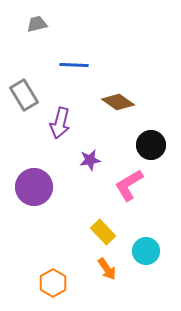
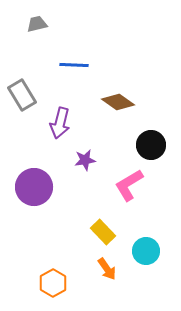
gray rectangle: moved 2 px left
purple star: moved 5 px left
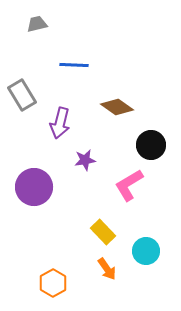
brown diamond: moved 1 px left, 5 px down
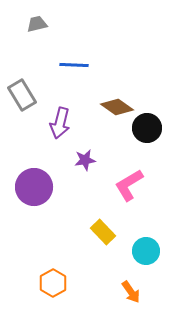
black circle: moved 4 px left, 17 px up
orange arrow: moved 24 px right, 23 px down
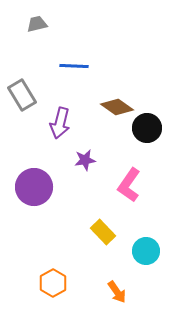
blue line: moved 1 px down
pink L-shape: rotated 24 degrees counterclockwise
orange arrow: moved 14 px left
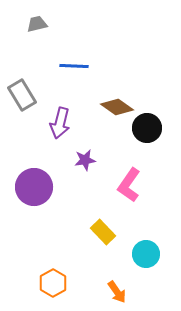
cyan circle: moved 3 px down
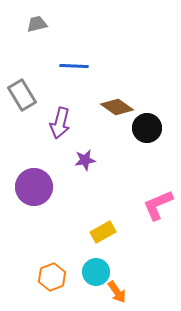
pink L-shape: moved 29 px right, 20 px down; rotated 32 degrees clockwise
yellow rectangle: rotated 75 degrees counterclockwise
cyan circle: moved 50 px left, 18 px down
orange hexagon: moved 1 px left, 6 px up; rotated 8 degrees clockwise
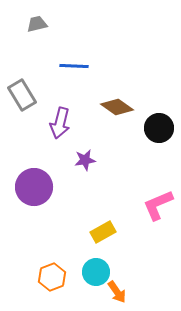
black circle: moved 12 px right
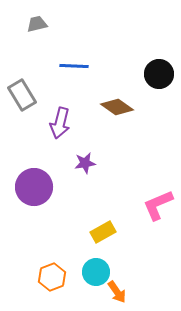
black circle: moved 54 px up
purple star: moved 3 px down
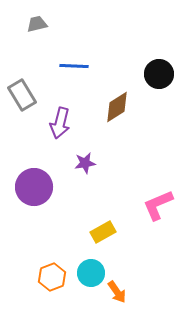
brown diamond: rotated 68 degrees counterclockwise
cyan circle: moved 5 px left, 1 px down
